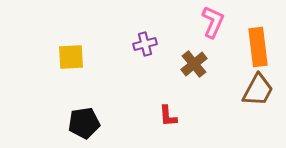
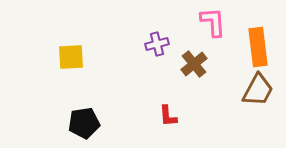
pink L-shape: rotated 28 degrees counterclockwise
purple cross: moved 12 px right
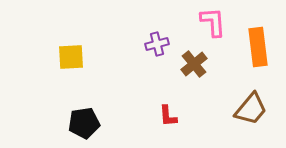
brown trapezoid: moved 7 px left, 19 px down; rotated 12 degrees clockwise
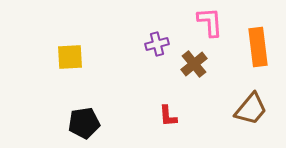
pink L-shape: moved 3 px left
yellow square: moved 1 px left
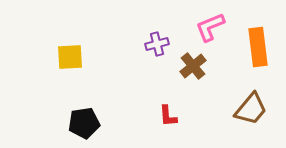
pink L-shape: moved 5 px down; rotated 108 degrees counterclockwise
brown cross: moved 1 px left, 2 px down
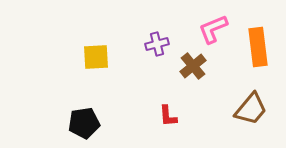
pink L-shape: moved 3 px right, 2 px down
yellow square: moved 26 px right
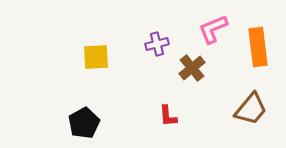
brown cross: moved 1 px left, 2 px down
black pentagon: rotated 20 degrees counterclockwise
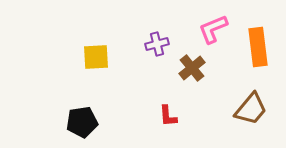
black pentagon: moved 2 px left, 1 px up; rotated 20 degrees clockwise
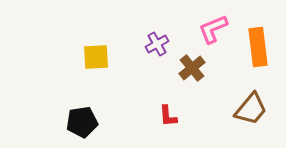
purple cross: rotated 15 degrees counterclockwise
